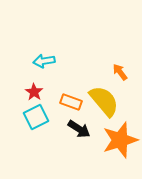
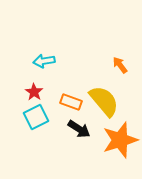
orange arrow: moved 7 px up
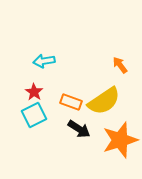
yellow semicircle: rotated 96 degrees clockwise
cyan square: moved 2 px left, 2 px up
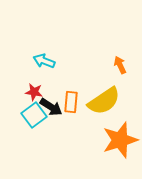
cyan arrow: rotated 30 degrees clockwise
orange arrow: rotated 12 degrees clockwise
red star: rotated 24 degrees counterclockwise
orange rectangle: rotated 75 degrees clockwise
cyan square: rotated 10 degrees counterclockwise
black arrow: moved 28 px left, 22 px up
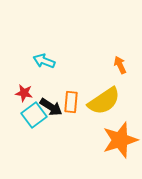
red star: moved 10 px left, 1 px down
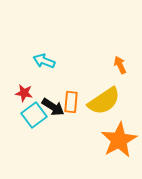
black arrow: moved 2 px right
orange star: moved 1 px left; rotated 12 degrees counterclockwise
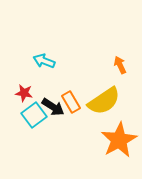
orange rectangle: rotated 35 degrees counterclockwise
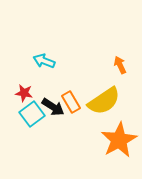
cyan square: moved 2 px left, 1 px up
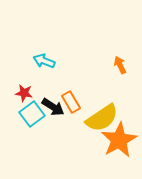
yellow semicircle: moved 2 px left, 17 px down
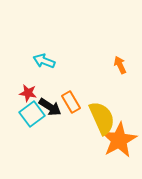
red star: moved 4 px right
black arrow: moved 3 px left
yellow semicircle: rotated 80 degrees counterclockwise
